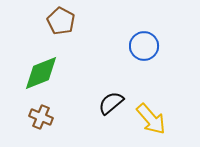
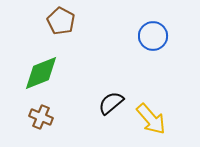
blue circle: moved 9 px right, 10 px up
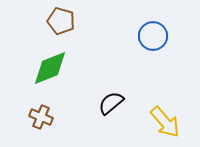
brown pentagon: rotated 12 degrees counterclockwise
green diamond: moved 9 px right, 5 px up
yellow arrow: moved 14 px right, 3 px down
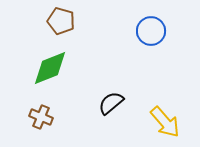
blue circle: moved 2 px left, 5 px up
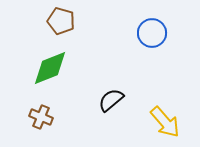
blue circle: moved 1 px right, 2 px down
black semicircle: moved 3 px up
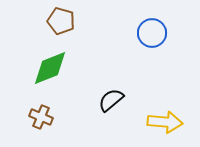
yellow arrow: rotated 44 degrees counterclockwise
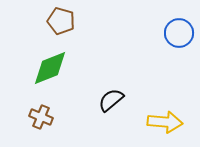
blue circle: moved 27 px right
